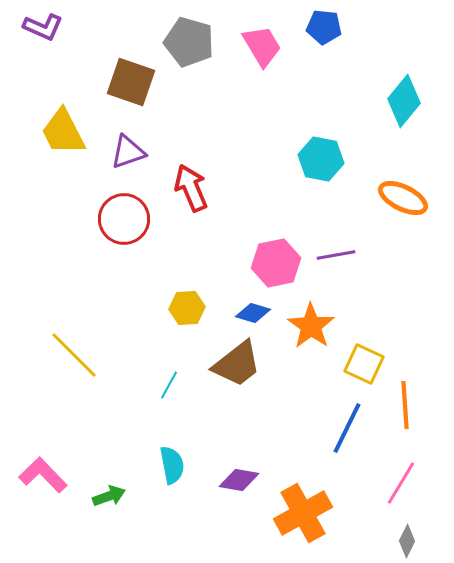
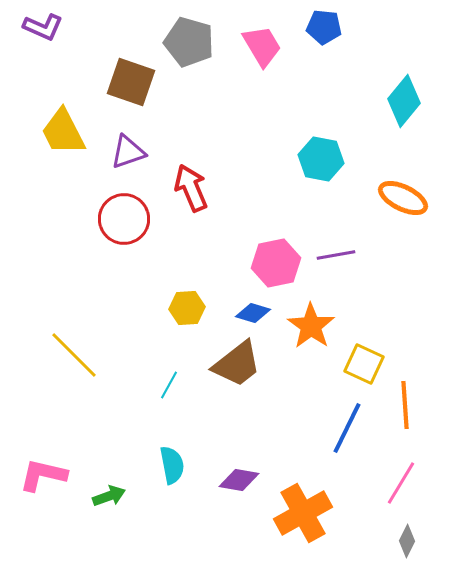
pink L-shape: rotated 33 degrees counterclockwise
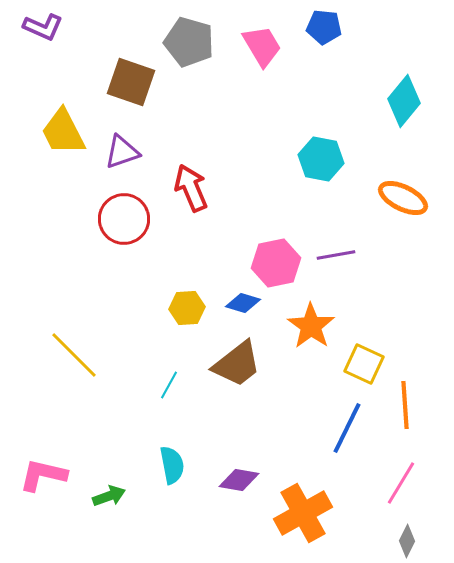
purple triangle: moved 6 px left
blue diamond: moved 10 px left, 10 px up
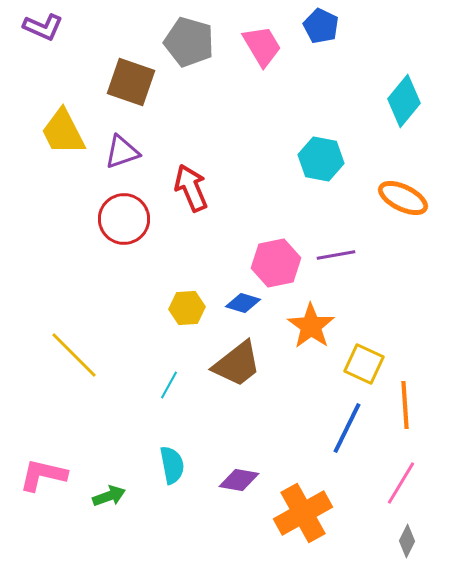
blue pentagon: moved 3 px left, 1 px up; rotated 20 degrees clockwise
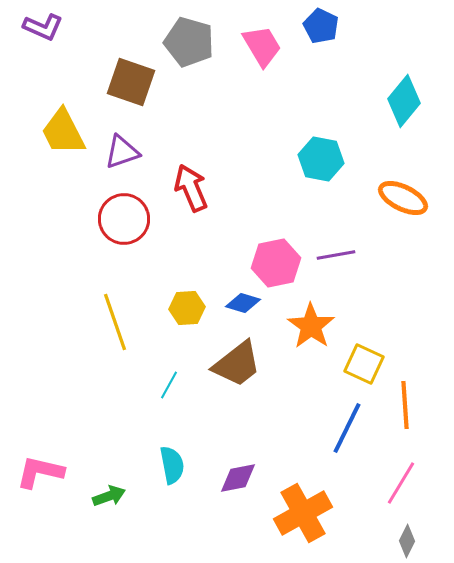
yellow line: moved 41 px right, 33 px up; rotated 26 degrees clockwise
pink L-shape: moved 3 px left, 3 px up
purple diamond: moved 1 px left, 2 px up; rotated 21 degrees counterclockwise
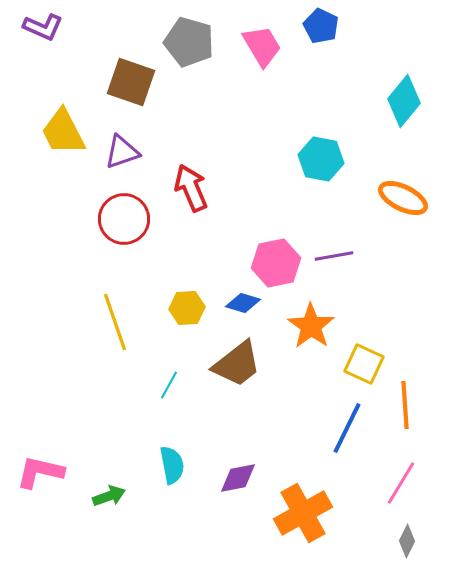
purple line: moved 2 px left, 1 px down
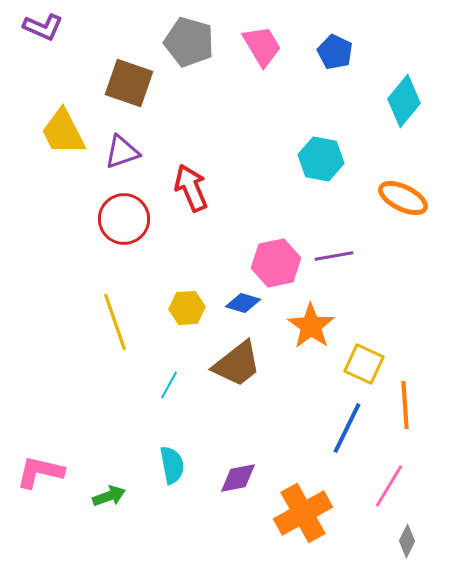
blue pentagon: moved 14 px right, 26 px down
brown square: moved 2 px left, 1 px down
pink line: moved 12 px left, 3 px down
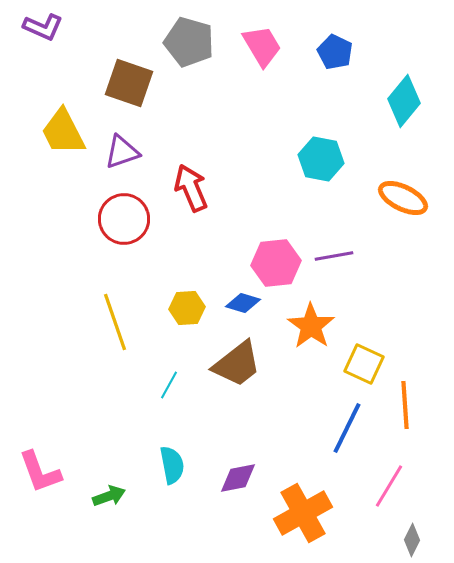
pink hexagon: rotated 6 degrees clockwise
pink L-shape: rotated 123 degrees counterclockwise
gray diamond: moved 5 px right, 1 px up
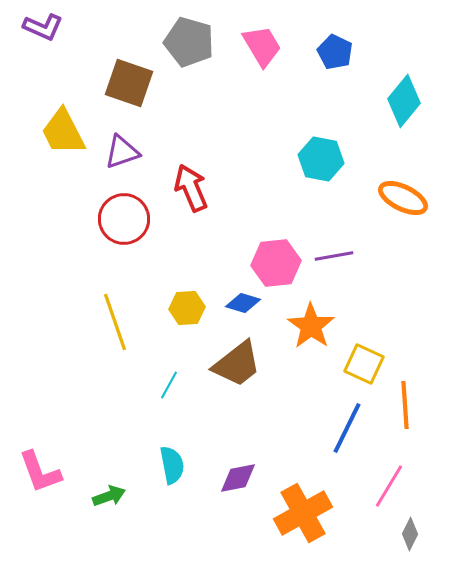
gray diamond: moved 2 px left, 6 px up
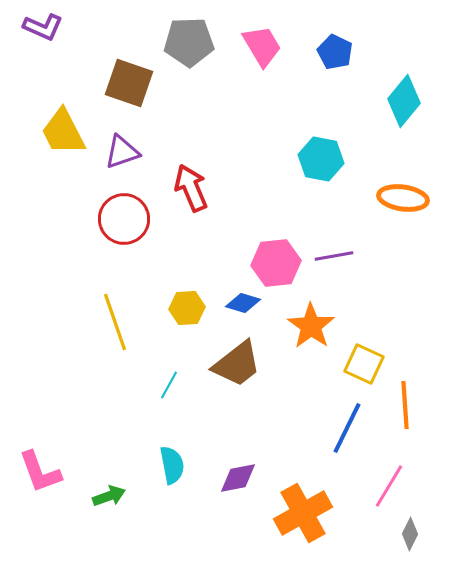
gray pentagon: rotated 18 degrees counterclockwise
orange ellipse: rotated 18 degrees counterclockwise
